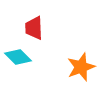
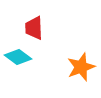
cyan diamond: rotated 8 degrees counterclockwise
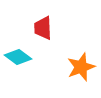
red trapezoid: moved 9 px right
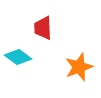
orange star: moved 2 px left
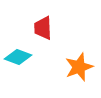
cyan diamond: rotated 16 degrees counterclockwise
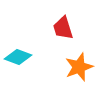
red trapezoid: moved 20 px right; rotated 15 degrees counterclockwise
